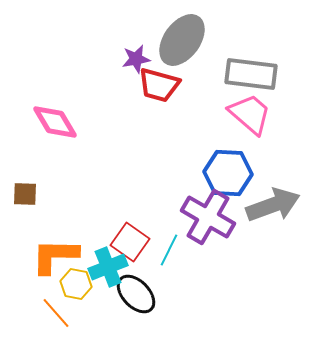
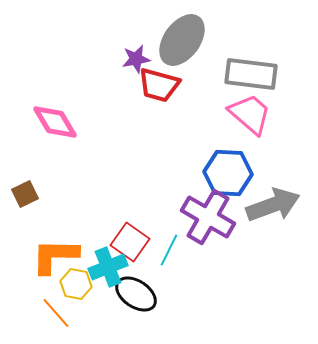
brown square: rotated 28 degrees counterclockwise
black ellipse: rotated 12 degrees counterclockwise
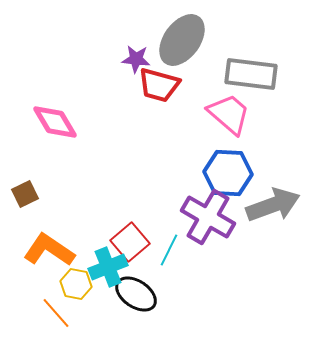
purple star: rotated 16 degrees clockwise
pink trapezoid: moved 21 px left
red square: rotated 15 degrees clockwise
orange L-shape: moved 6 px left, 6 px up; rotated 33 degrees clockwise
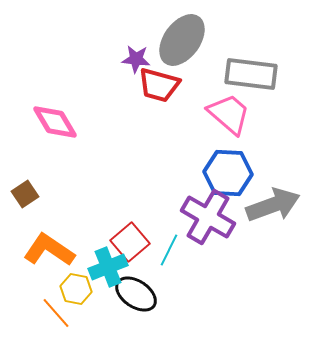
brown square: rotated 8 degrees counterclockwise
yellow hexagon: moved 5 px down
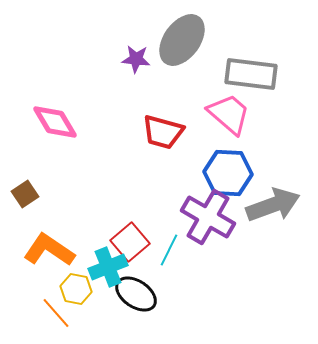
red trapezoid: moved 4 px right, 47 px down
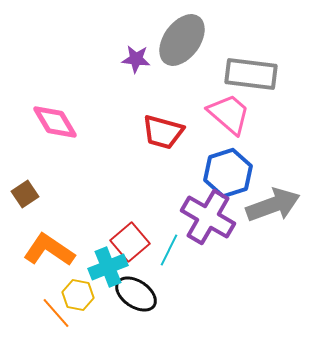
blue hexagon: rotated 21 degrees counterclockwise
yellow hexagon: moved 2 px right, 6 px down
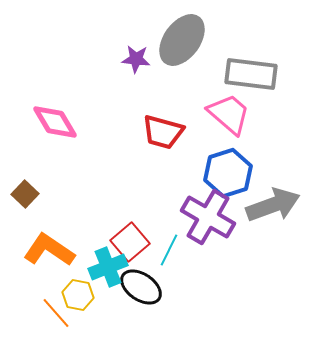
brown square: rotated 12 degrees counterclockwise
black ellipse: moved 5 px right, 7 px up
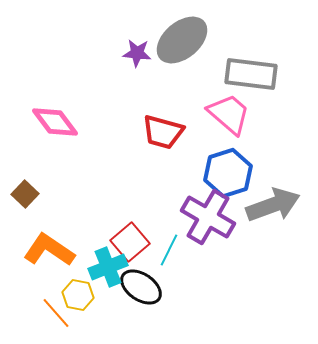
gray ellipse: rotated 14 degrees clockwise
purple star: moved 1 px right, 6 px up
pink diamond: rotated 6 degrees counterclockwise
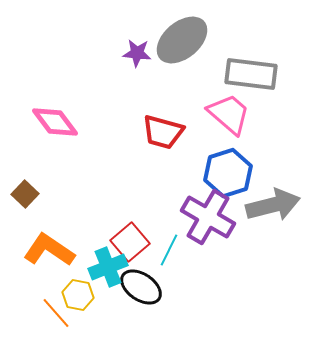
gray arrow: rotated 6 degrees clockwise
